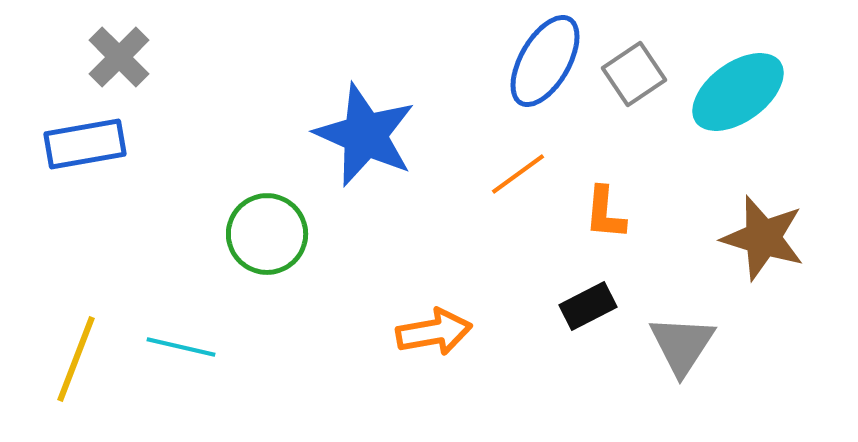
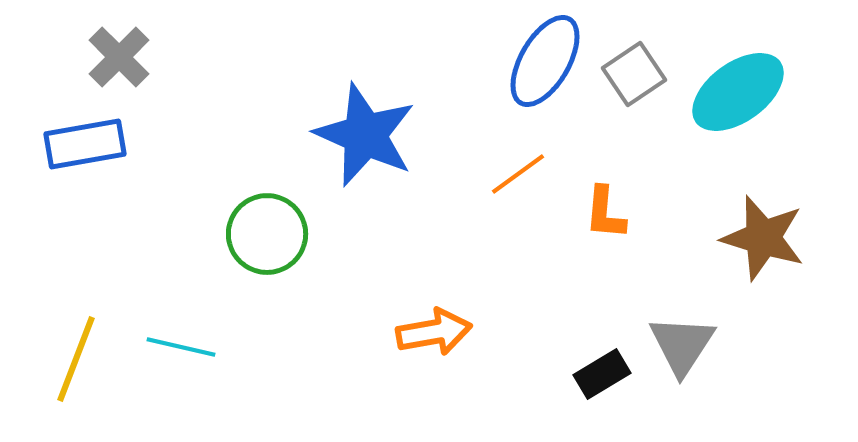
black rectangle: moved 14 px right, 68 px down; rotated 4 degrees counterclockwise
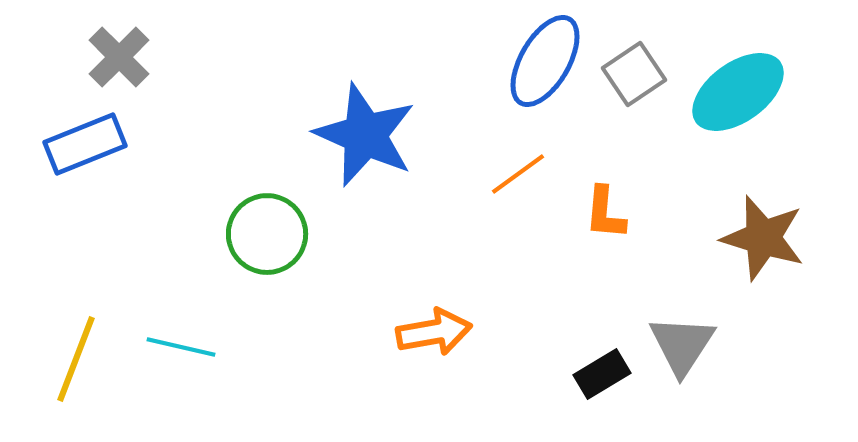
blue rectangle: rotated 12 degrees counterclockwise
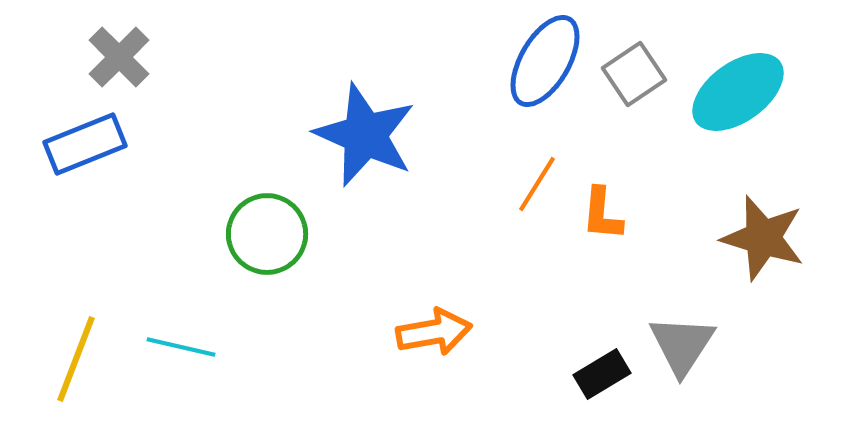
orange line: moved 19 px right, 10 px down; rotated 22 degrees counterclockwise
orange L-shape: moved 3 px left, 1 px down
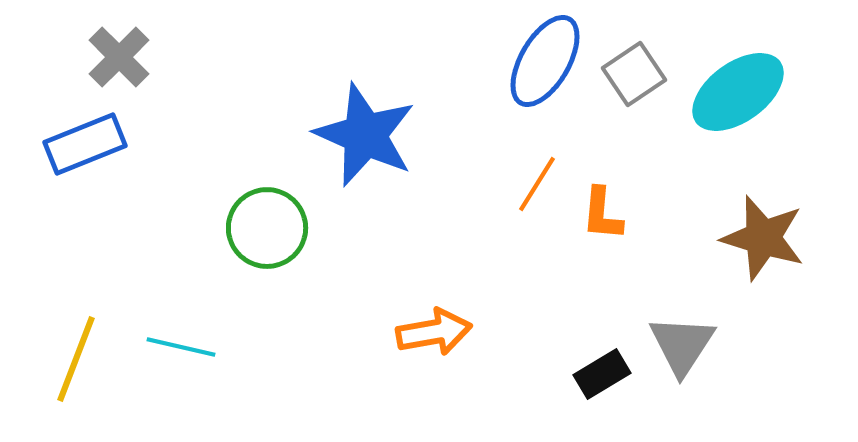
green circle: moved 6 px up
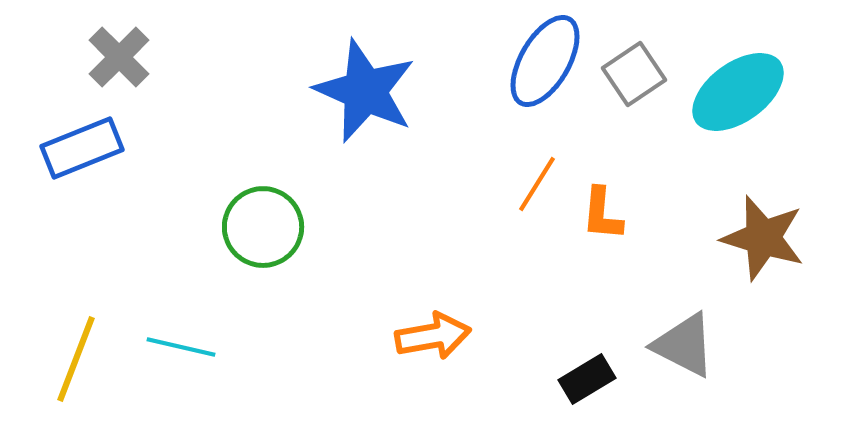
blue star: moved 44 px up
blue rectangle: moved 3 px left, 4 px down
green circle: moved 4 px left, 1 px up
orange arrow: moved 1 px left, 4 px down
gray triangle: moved 2 px right; rotated 36 degrees counterclockwise
black rectangle: moved 15 px left, 5 px down
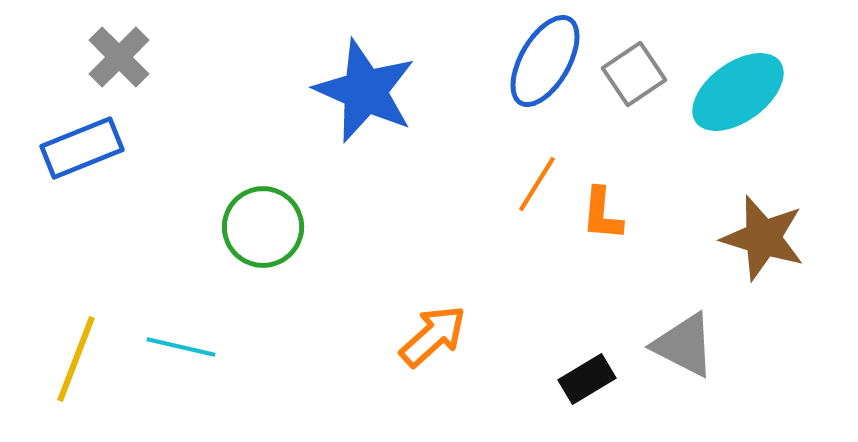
orange arrow: rotated 32 degrees counterclockwise
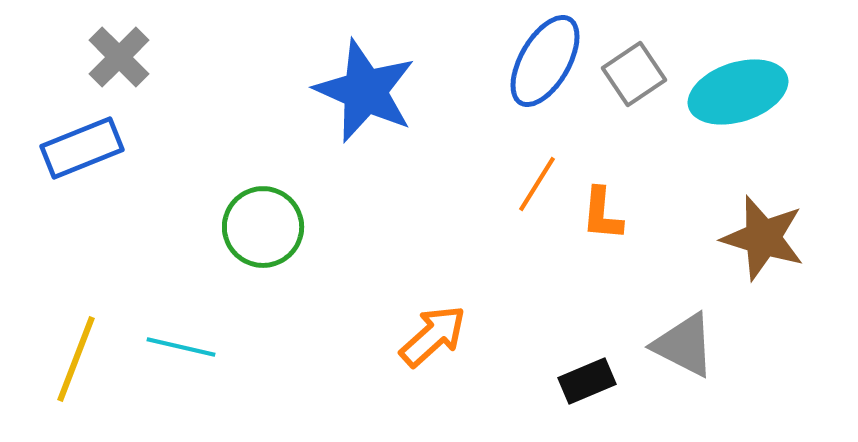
cyan ellipse: rotated 18 degrees clockwise
black rectangle: moved 2 px down; rotated 8 degrees clockwise
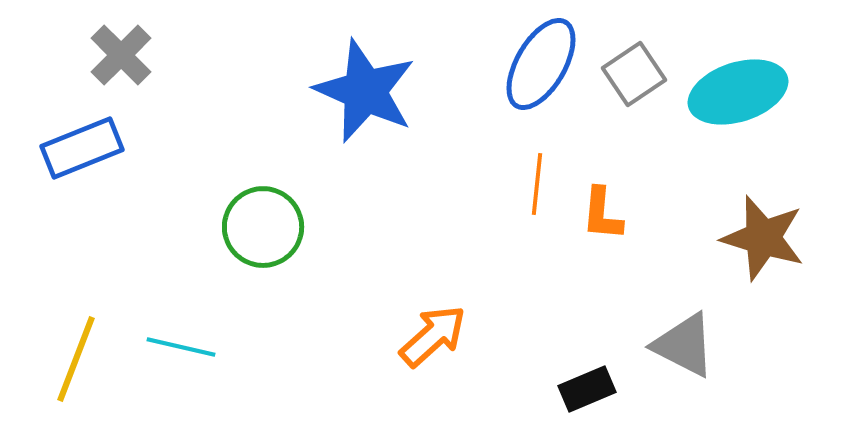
gray cross: moved 2 px right, 2 px up
blue ellipse: moved 4 px left, 3 px down
orange line: rotated 26 degrees counterclockwise
black rectangle: moved 8 px down
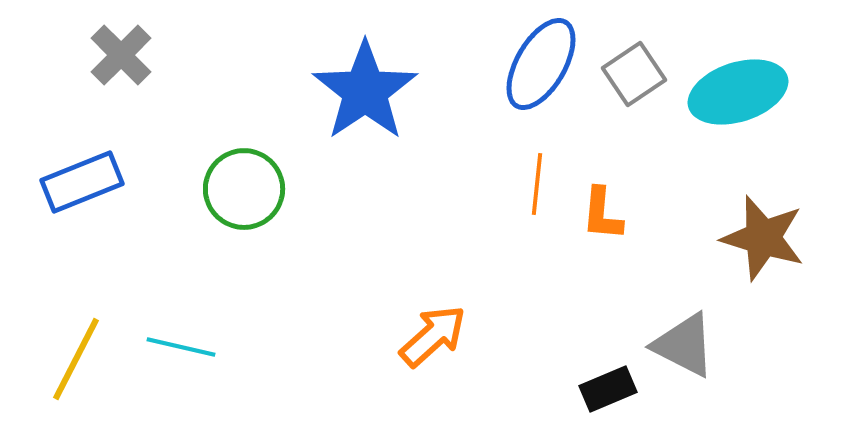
blue star: rotated 14 degrees clockwise
blue rectangle: moved 34 px down
green circle: moved 19 px left, 38 px up
yellow line: rotated 6 degrees clockwise
black rectangle: moved 21 px right
